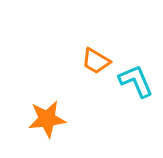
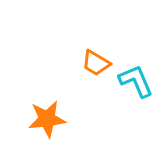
orange trapezoid: moved 2 px down
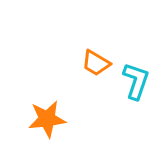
cyan L-shape: rotated 42 degrees clockwise
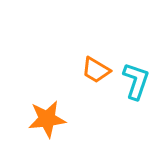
orange trapezoid: moved 7 px down
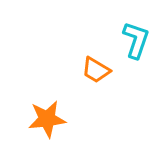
cyan L-shape: moved 41 px up
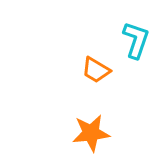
orange star: moved 44 px right, 14 px down
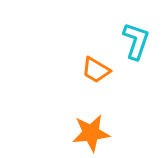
cyan L-shape: moved 1 px down
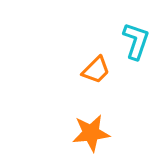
orange trapezoid: rotated 76 degrees counterclockwise
